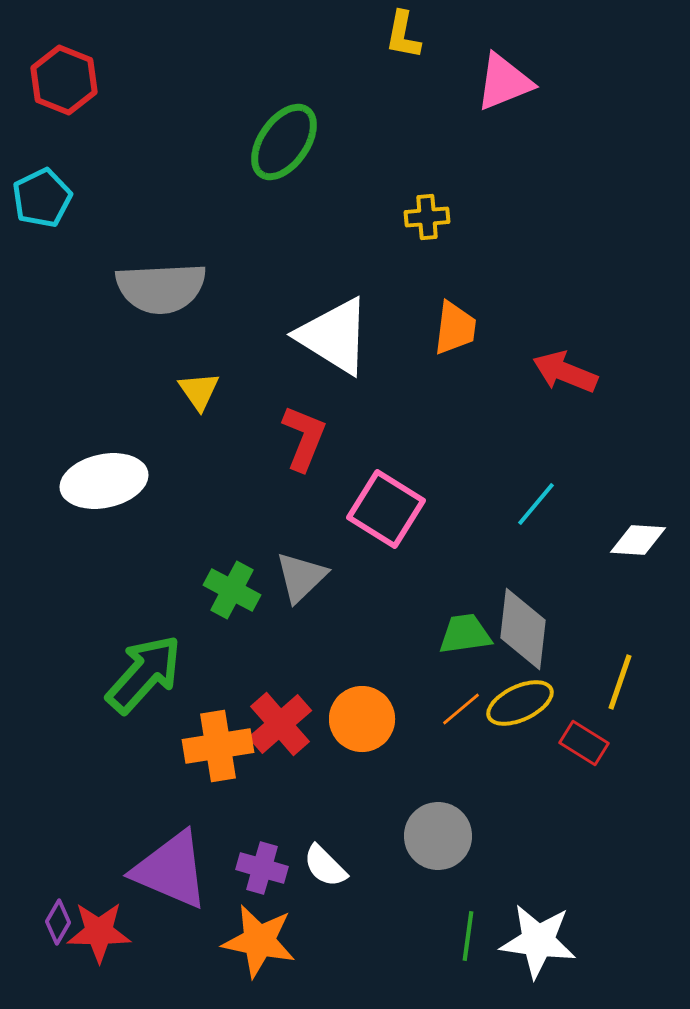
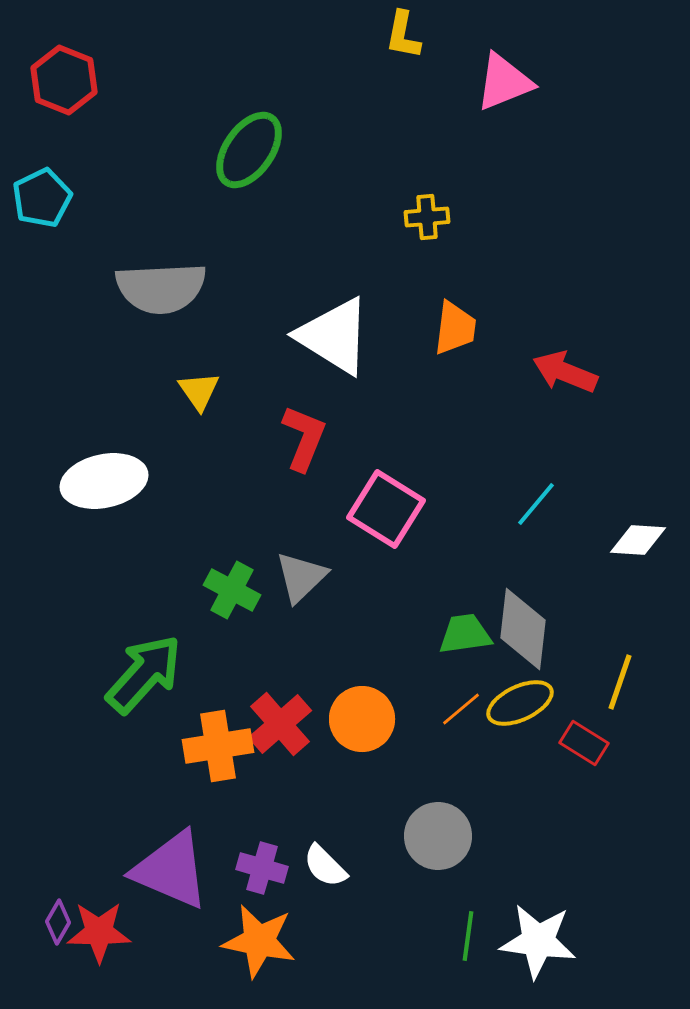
green ellipse: moved 35 px left, 8 px down
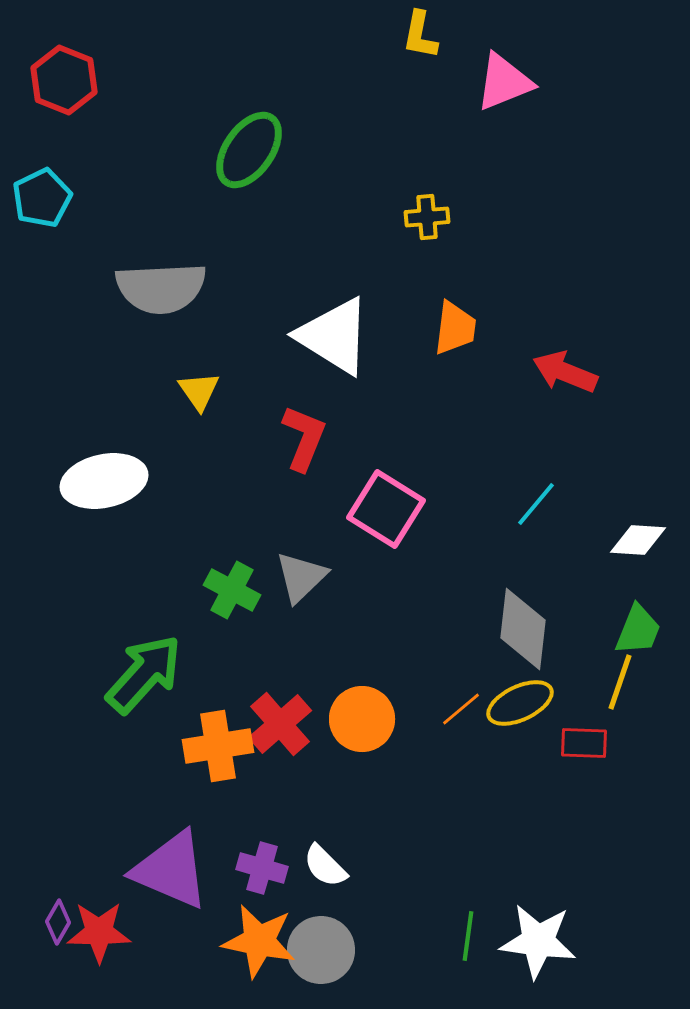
yellow L-shape: moved 17 px right
green trapezoid: moved 173 px right, 4 px up; rotated 120 degrees clockwise
red rectangle: rotated 30 degrees counterclockwise
gray circle: moved 117 px left, 114 px down
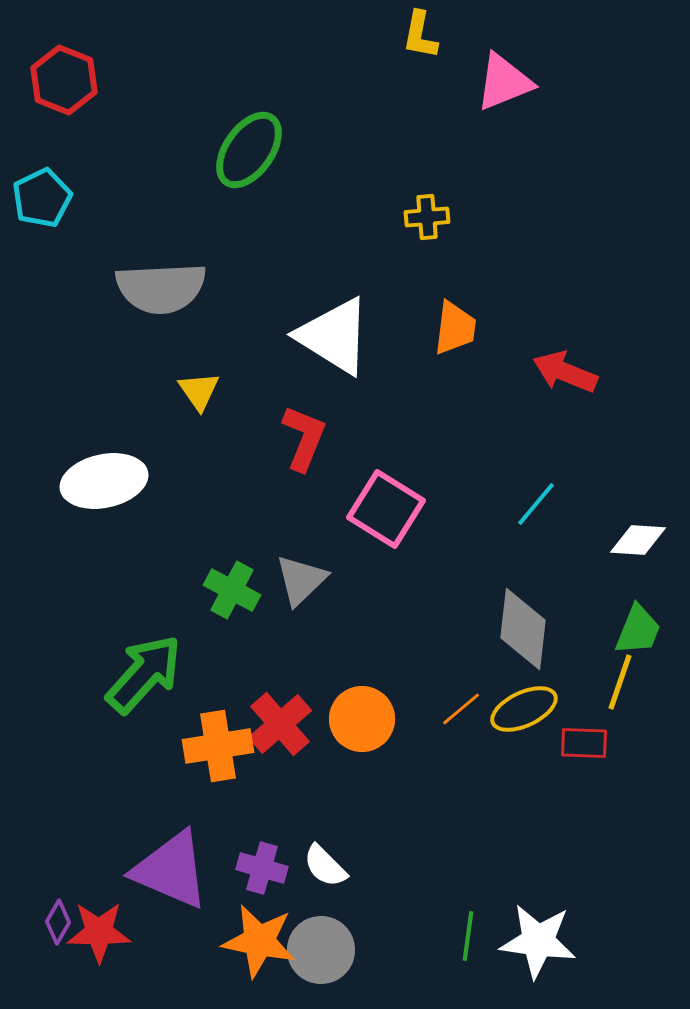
gray triangle: moved 3 px down
yellow ellipse: moved 4 px right, 6 px down
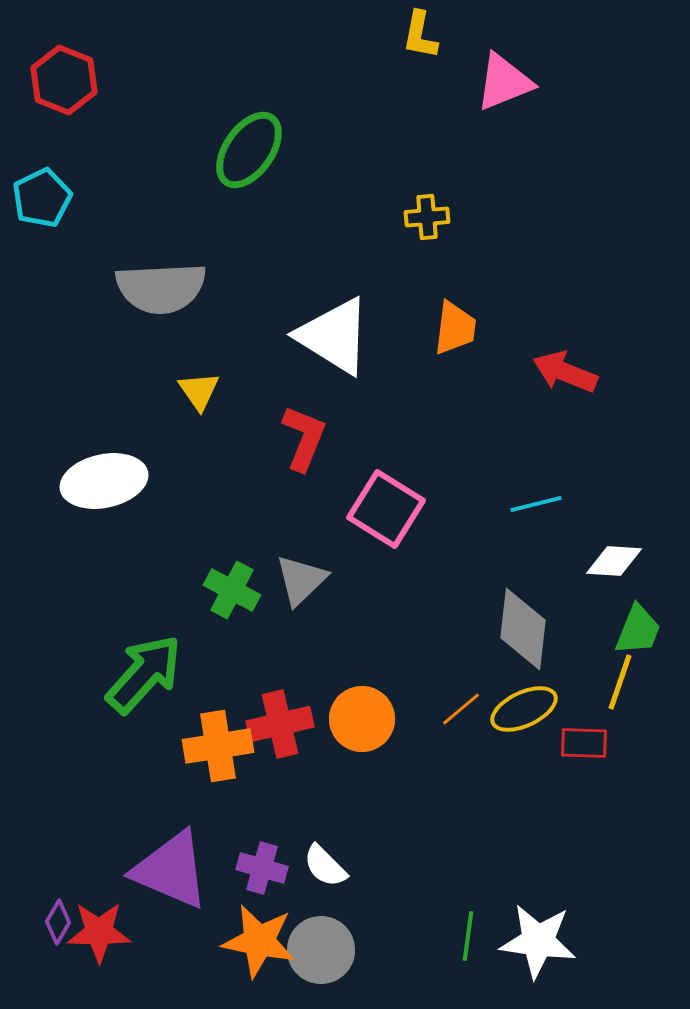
cyan line: rotated 36 degrees clockwise
white diamond: moved 24 px left, 21 px down
red cross: rotated 28 degrees clockwise
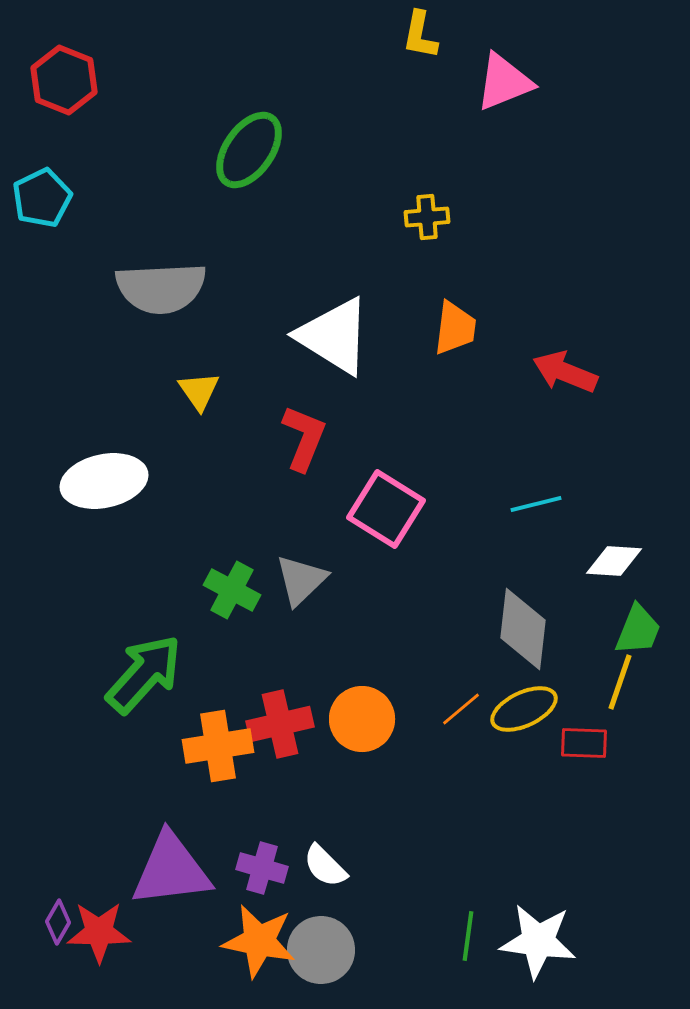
purple triangle: rotated 30 degrees counterclockwise
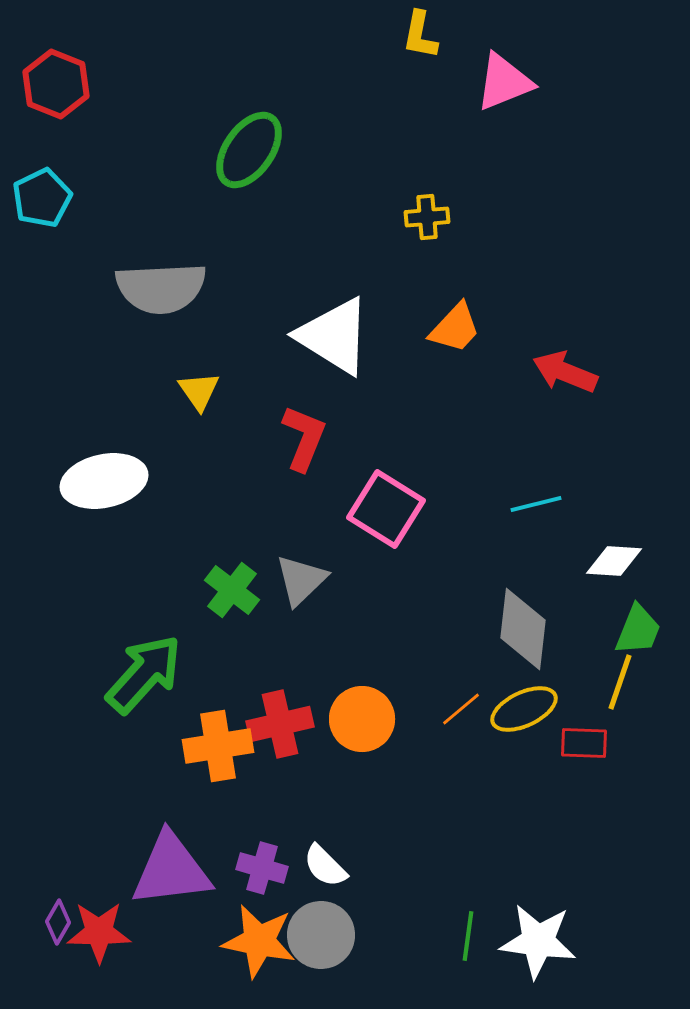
red hexagon: moved 8 px left, 4 px down
orange trapezoid: rotated 36 degrees clockwise
green cross: rotated 10 degrees clockwise
gray circle: moved 15 px up
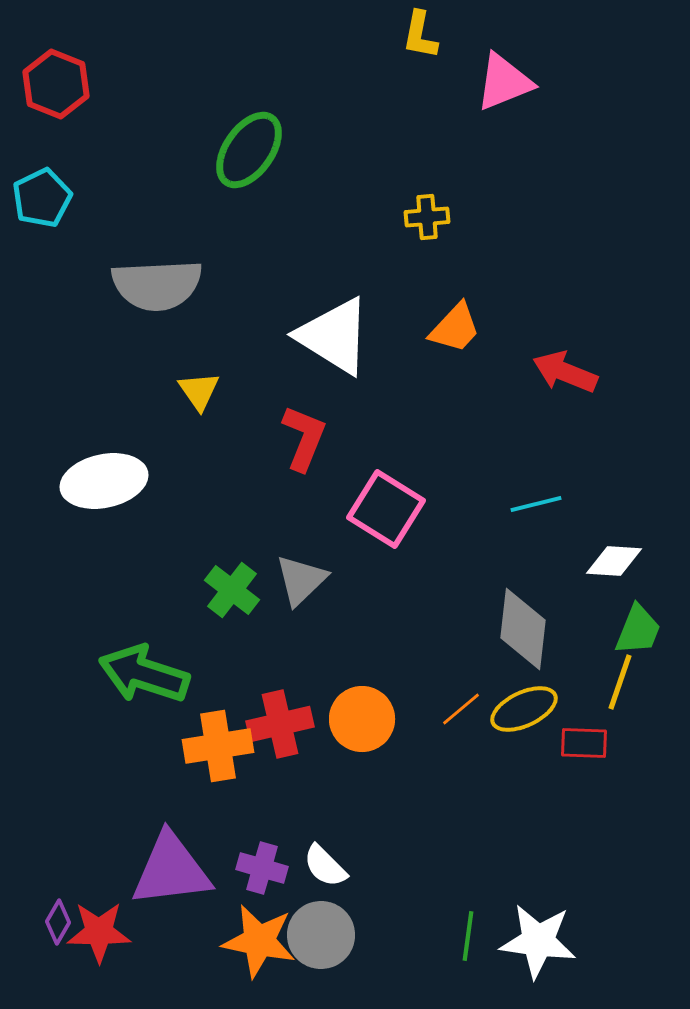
gray semicircle: moved 4 px left, 3 px up
green arrow: rotated 114 degrees counterclockwise
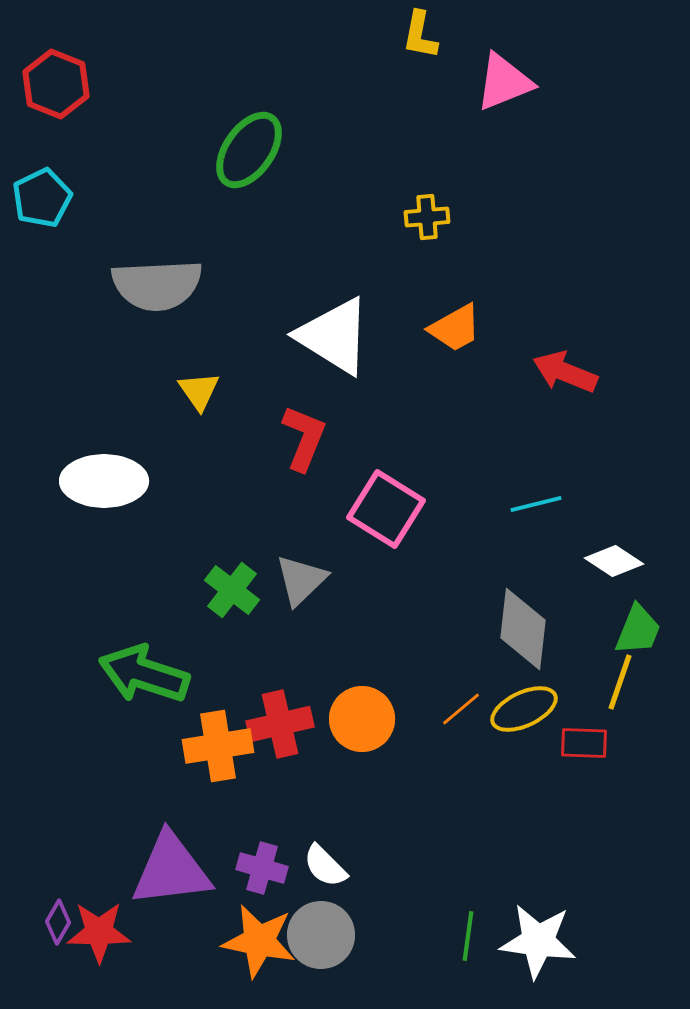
orange trapezoid: rotated 18 degrees clockwise
white ellipse: rotated 12 degrees clockwise
white diamond: rotated 30 degrees clockwise
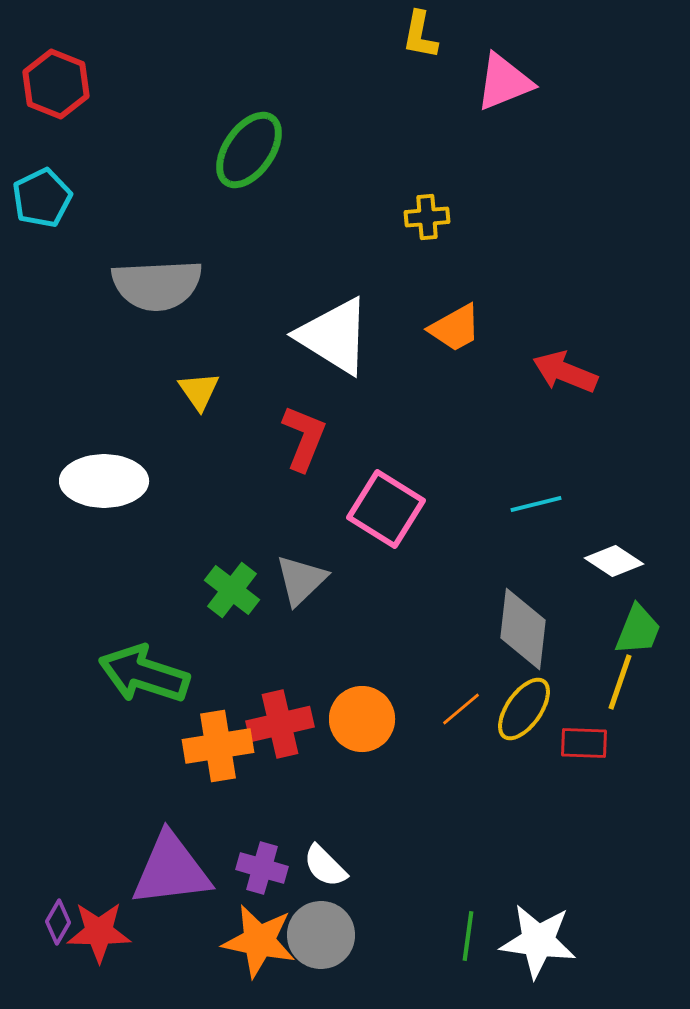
yellow ellipse: rotated 30 degrees counterclockwise
